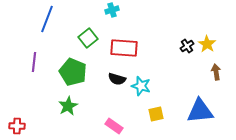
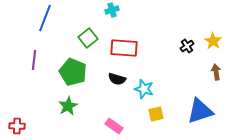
blue line: moved 2 px left, 1 px up
yellow star: moved 6 px right, 3 px up
purple line: moved 2 px up
cyan star: moved 3 px right, 3 px down
blue triangle: rotated 12 degrees counterclockwise
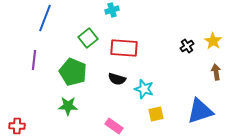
green star: rotated 30 degrees clockwise
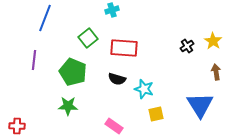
blue triangle: moved 6 px up; rotated 44 degrees counterclockwise
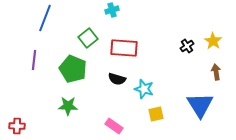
green pentagon: moved 3 px up
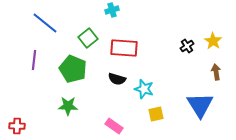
blue line: moved 5 px down; rotated 72 degrees counterclockwise
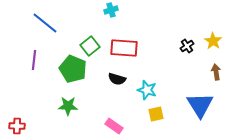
cyan cross: moved 1 px left
green square: moved 2 px right, 8 px down
cyan star: moved 3 px right, 1 px down
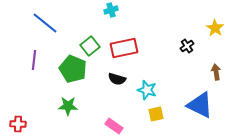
yellow star: moved 2 px right, 13 px up
red rectangle: rotated 16 degrees counterclockwise
blue triangle: rotated 32 degrees counterclockwise
red cross: moved 1 px right, 2 px up
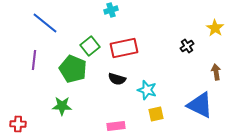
green star: moved 6 px left
pink rectangle: moved 2 px right; rotated 42 degrees counterclockwise
